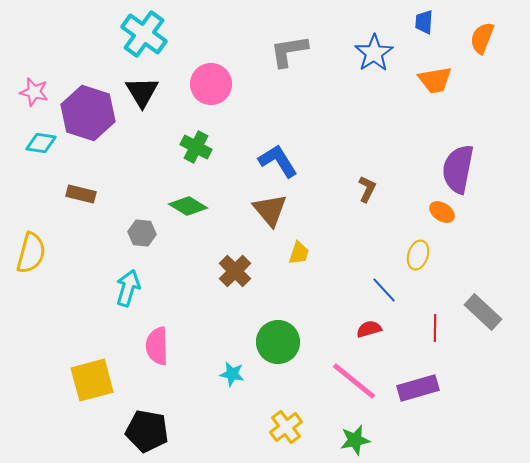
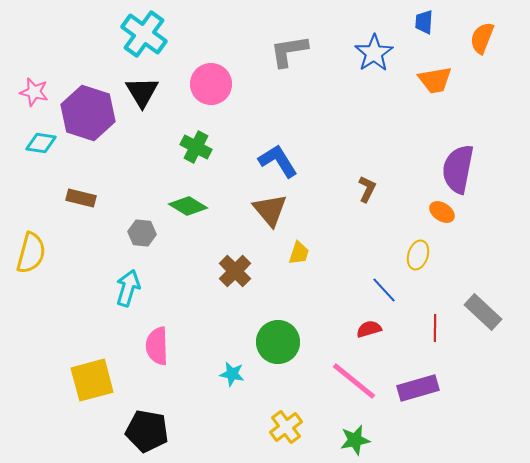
brown rectangle: moved 4 px down
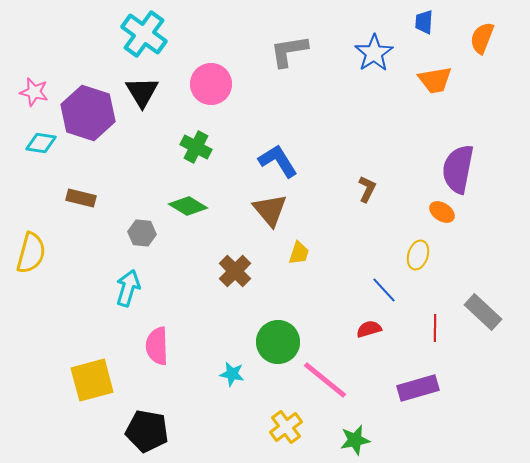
pink line: moved 29 px left, 1 px up
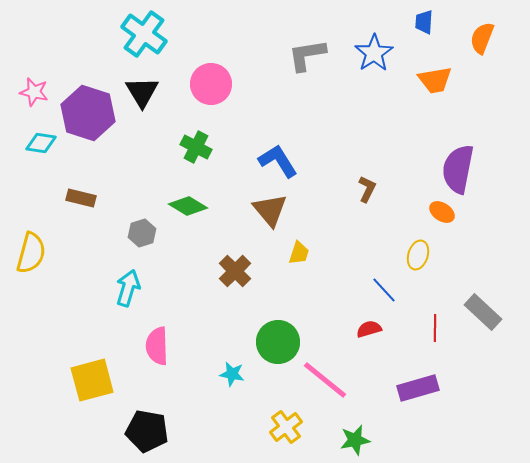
gray L-shape: moved 18 px right, 4 px down
gray hexagon: rotated 24 degrees counterclockwise
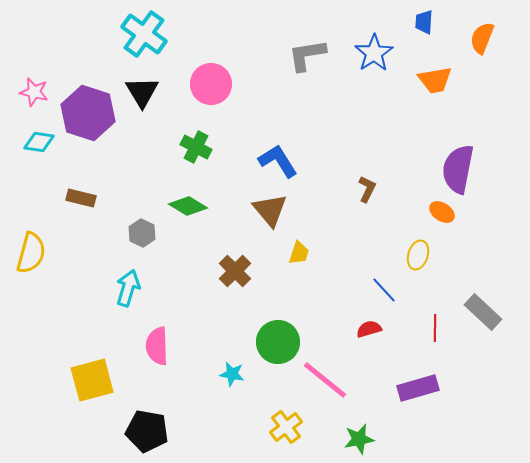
cyan diamond: moved 2 px left, 1 px up
gray hexagon: rotated 16 degrees counterclockwise
green star: moved 4 px right, 1 px up
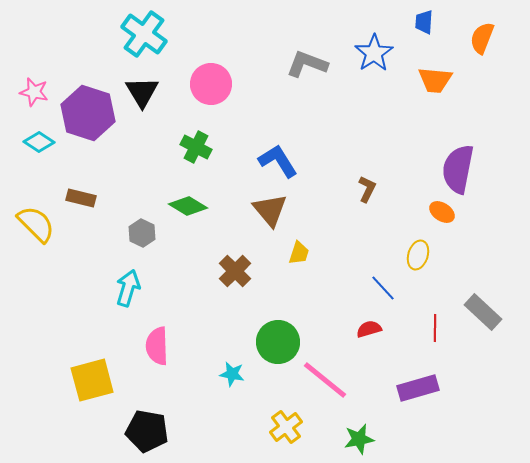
gray L-shape: moved 9 px down; rotated 30 degrees clockwise
orange trapezoid: rotated 15 degrees clockwise
cyan diamond: rotated 24 degrees clockwise
yellow semicircle: moved 5 px right, 29 px up; rotated 60 degrees counterclockwise
blue line: moved 1 px left, 2 px up
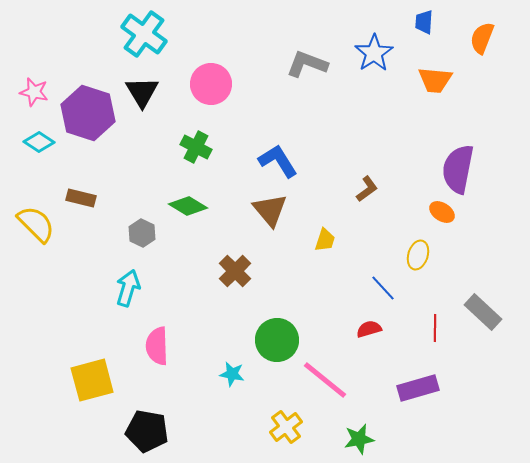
brown L-shape: rotated 28 degrees clockwise
yellow trapezoid: moved 26 px right, 13 px up
green circle: moved 1 px left, 2 px up
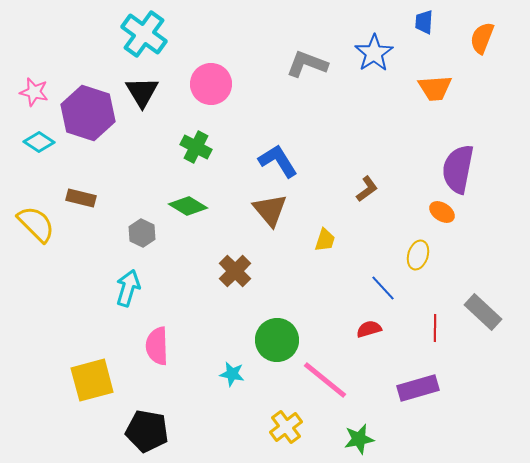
orange trapezoid: moved 8 px down; rotated 9 degrees counterclockwise
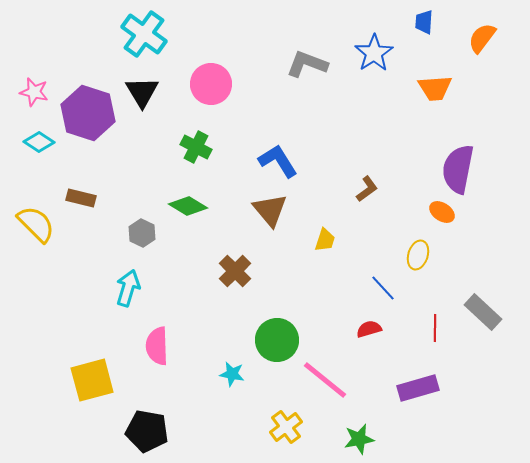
orange semicircle: rotated 16 degrees clockwise
